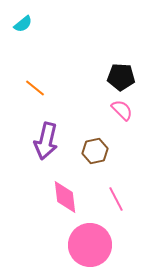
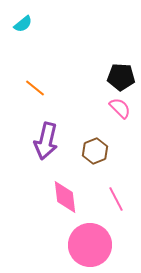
pink semicircle: moved 2 px left, 2 px up
brown hexagon: rotated 10 degrees counterclockwise
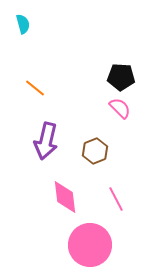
cyan semicircle: rotated 66 degrees counterclockwise
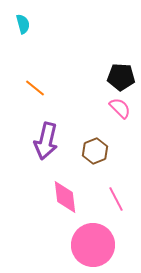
pink circle: moved 3 px right
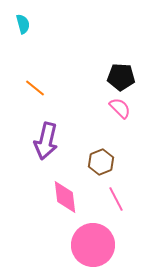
brown hexagon: moved 6 px right, 11 px down
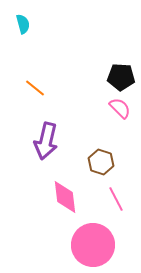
brown hexagon: rotated 20 degrees counterclockwise
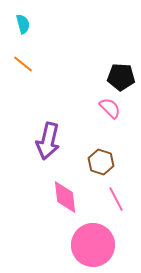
orange line: moved 12 px left, 24 px up
pink semicircle: moved 10 px left
purple arrow: moved 2 px right
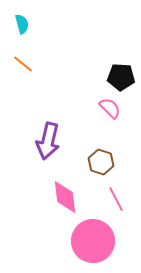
cyan semicircle: moved 1 px left
pink circle: moved 4 px up
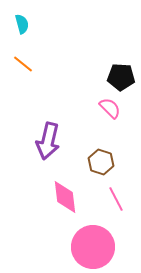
pink circle: moved 6 px down
